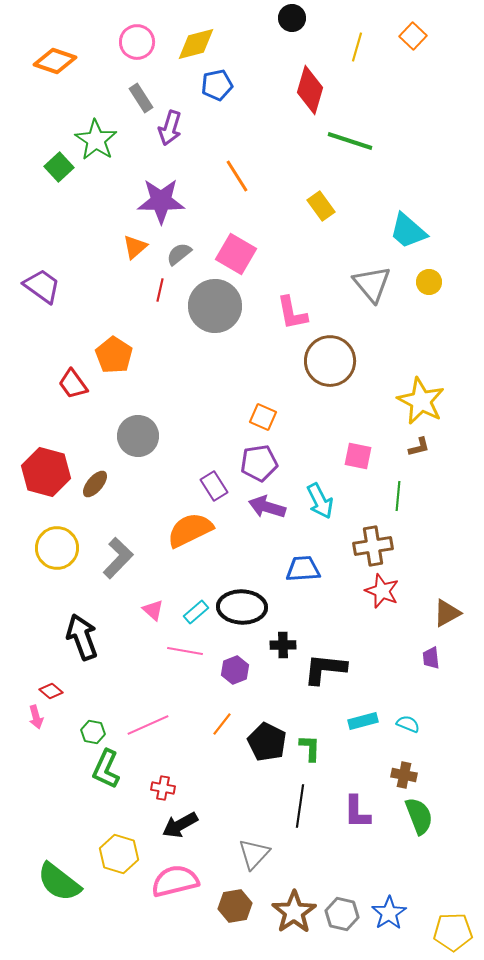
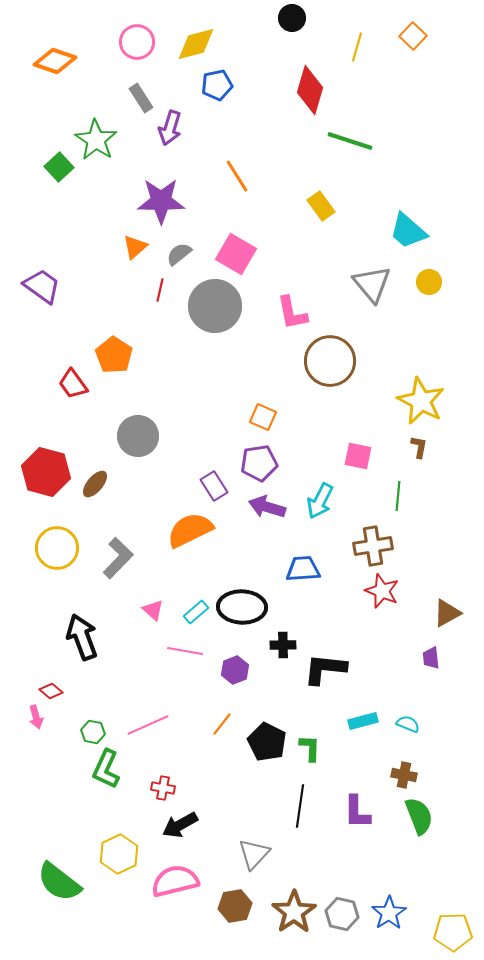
brown L-shape at (419, 447): rotated 65 degrees counterclockwise
cyan arrow at (320, 501): rotated 54 degrees clockwise
yellow hexagon at (119, 854): rotated 18 degrees clockwise
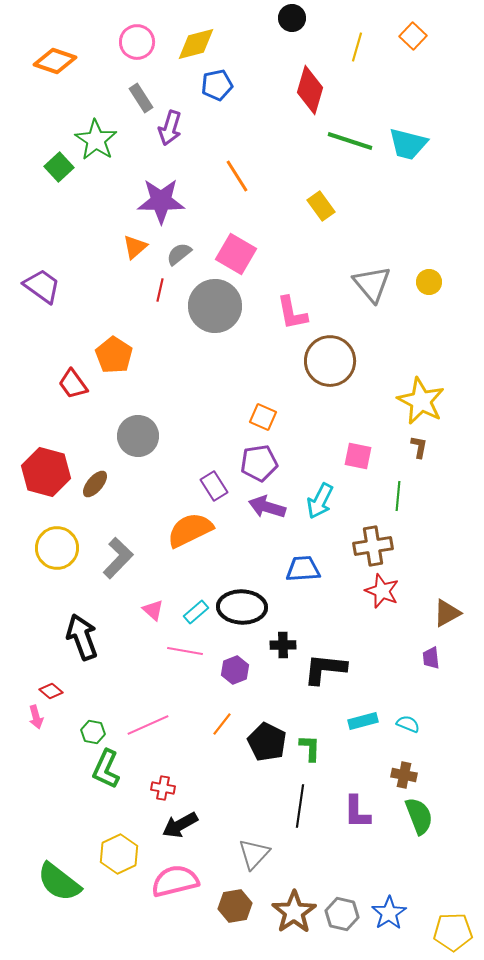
cyan trapezoid at (408, 231): moved 87 px up; rotated 27 degrees counterclockwise
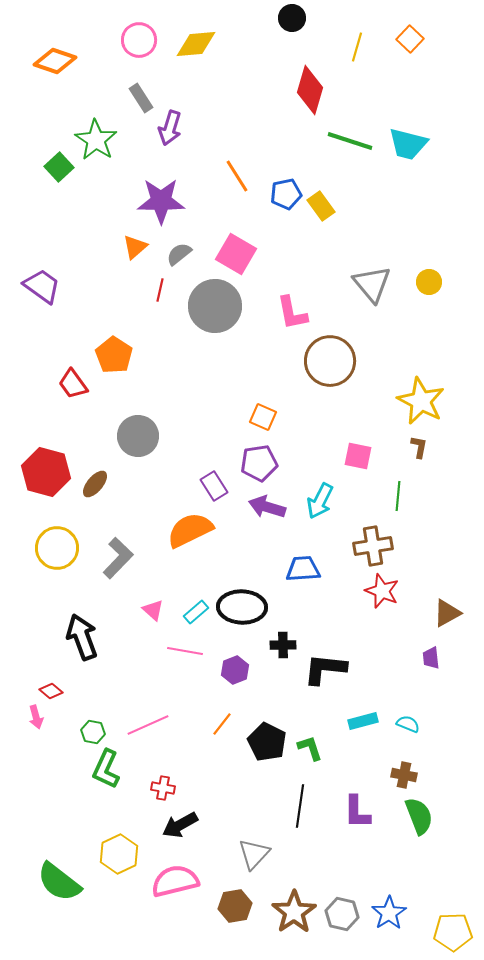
orange square at (413, 36): moved 3 px left, 3 px down
pink circle at (137, 42): moved 2 px right, 2 px up
yellow diamond at (196, 44): rotated 9 degrees clockwise
blue pentagon at (217, 85): moved 69 px right, 109 px down
green L-shape at (310, 748): rotated 20 degrees counterclockwise
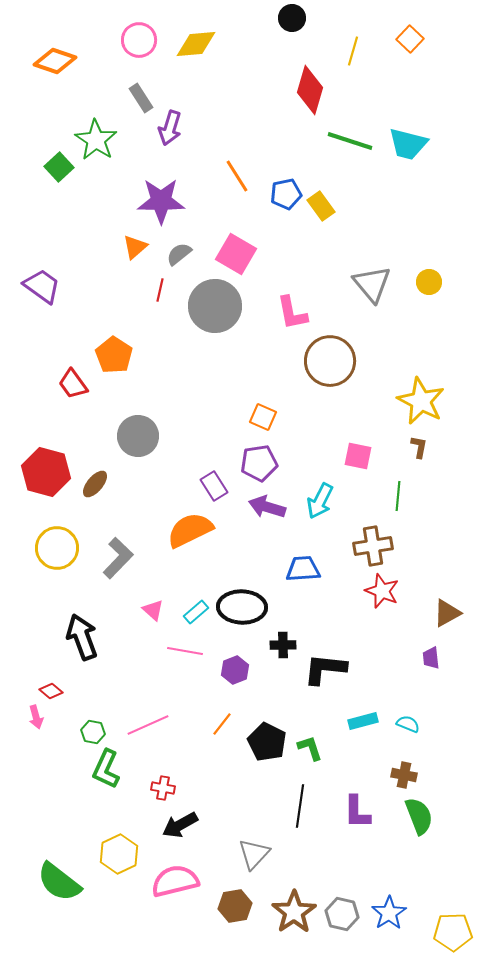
yellow line at (357, 47): moved 4 px left, 4 px down
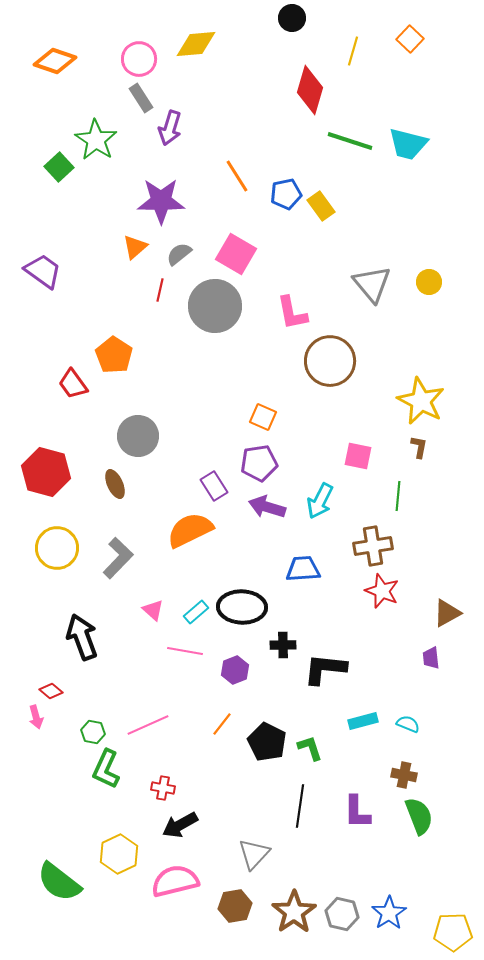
pink circle at (139, 40): moved 19 px down
purple trapezoid at (42, 286): moved 1 px right, 15 px up
brown ellipse at (95, 484): moved 20 px right; rotated 64 degrees counterclockwise
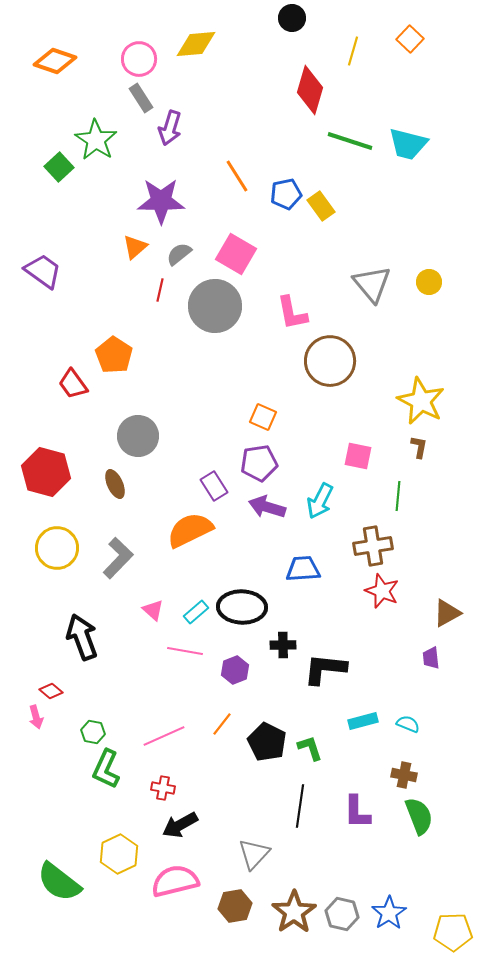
pink line at (148, 725): moved 16 px right, 11 px down
